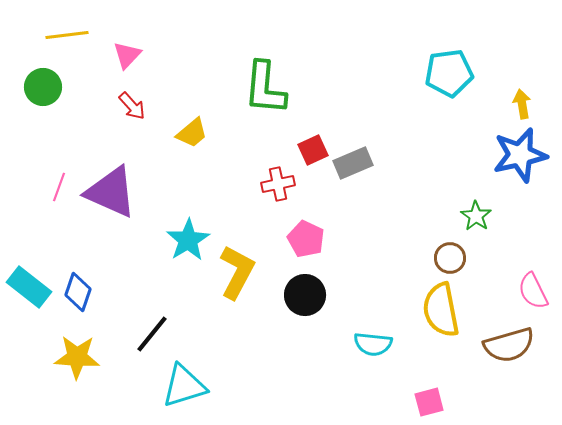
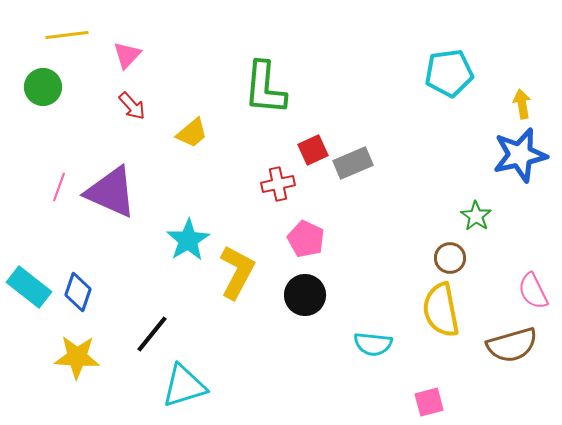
brown semicircle: moved 3 px right
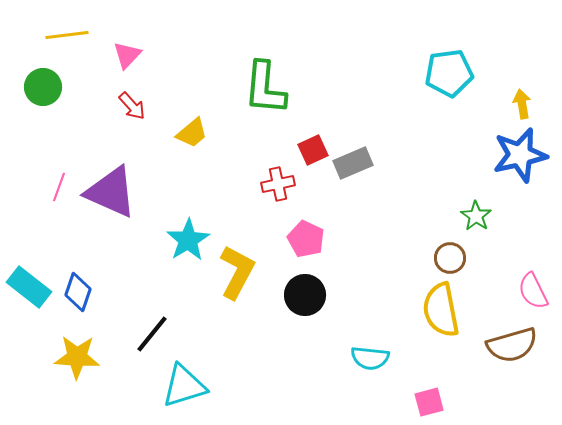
cyan semicircle: moved 3 px left, 14 px down
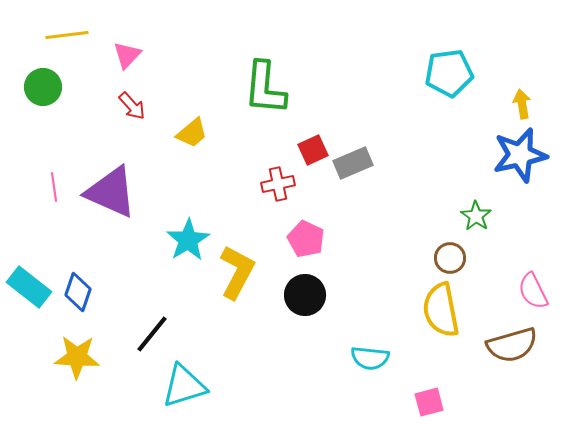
pink line: moved 5 px left; rotated 28 degrees counterclockwise
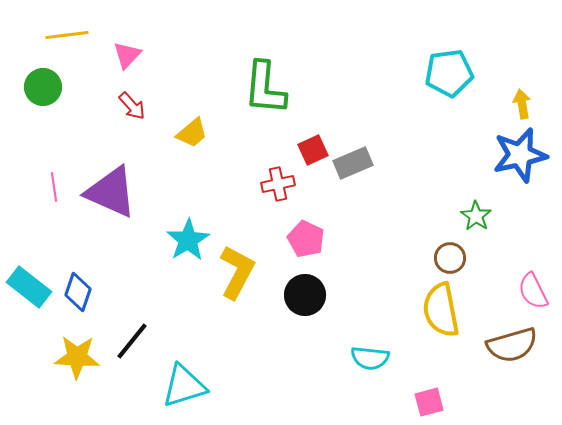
black line: moved 20 px left, 7 px down
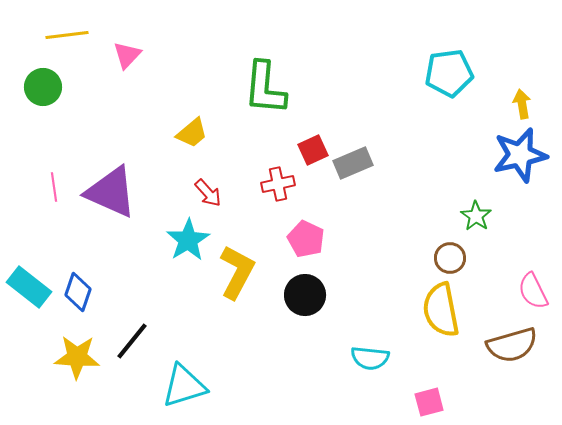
red arrow: moved 76 px right, 87 px down
